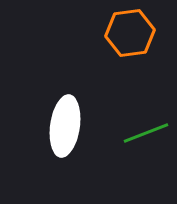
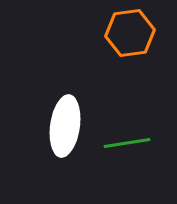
green line: moved 19 px left, 10 px down; rotated 12 degrees clockwise
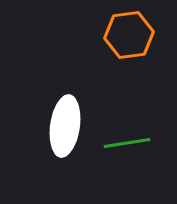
orange hexagon: moved 1 px left, 2 px down
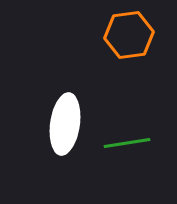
white ellipse: moved 2 px up
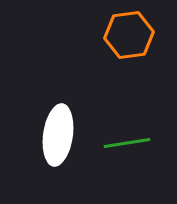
white ellipse: moved 7 px left, 11 px down
